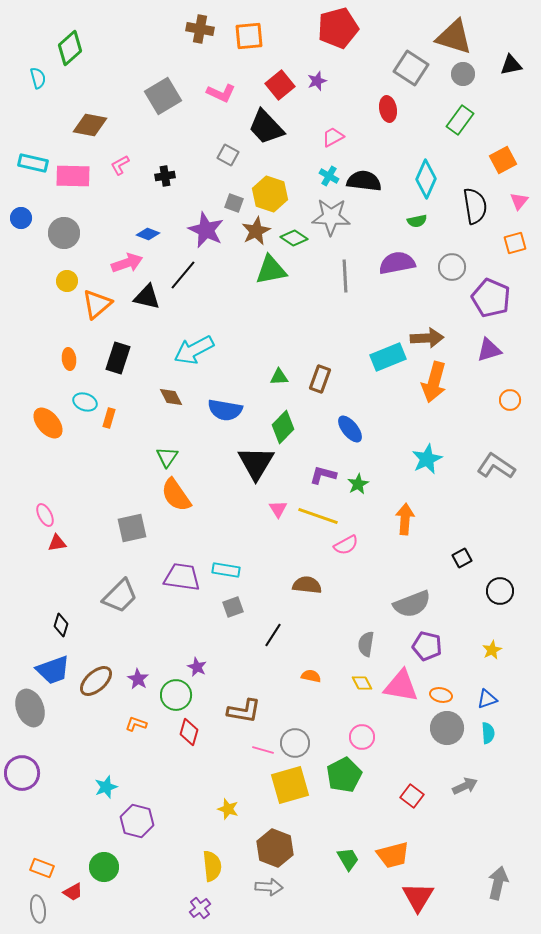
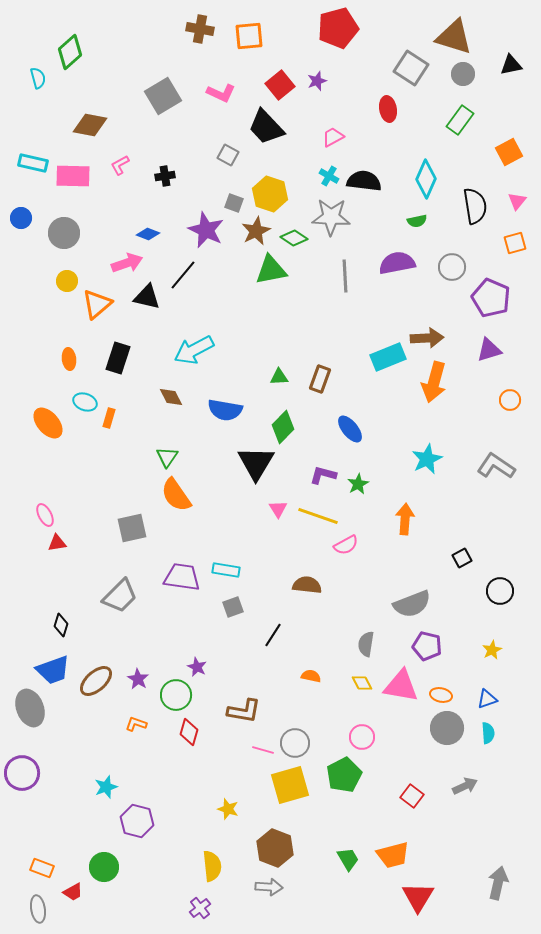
green diamond at (70, 48): moved 4 px down
orange square at (503, 160): moved 6 px right, 8 px up
pink triangle at (519, 201): moved 2 px left
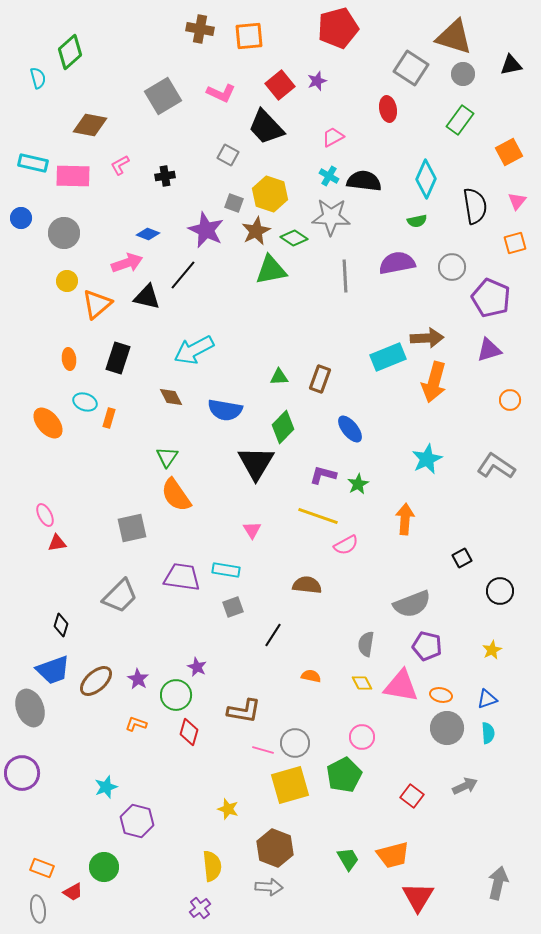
pink triangle at (278, 509): moved 26 px left, 21 px down
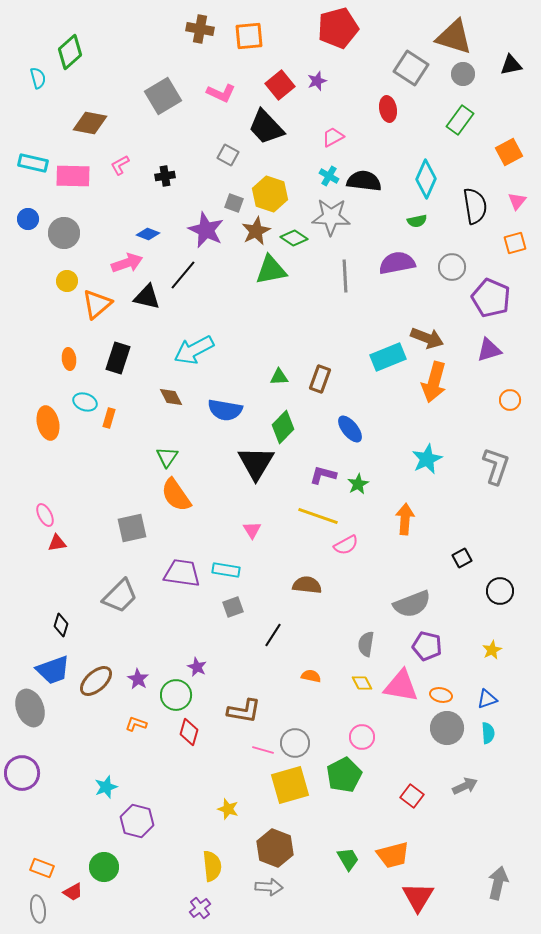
brown diamond at (90, 125): moved 2 px up
blue circle at (21, 218): moved 7 px right, 1 px down
brown arrow at (427, 338): rotated 24 degrees clockwise
orange ellipse at (48, 423): rotated 28 degrees clockwise
gray L-shape at (496, 466): rotated 75 degrees clockwise
purple trapezoid at (182, 577): moved 4 px up
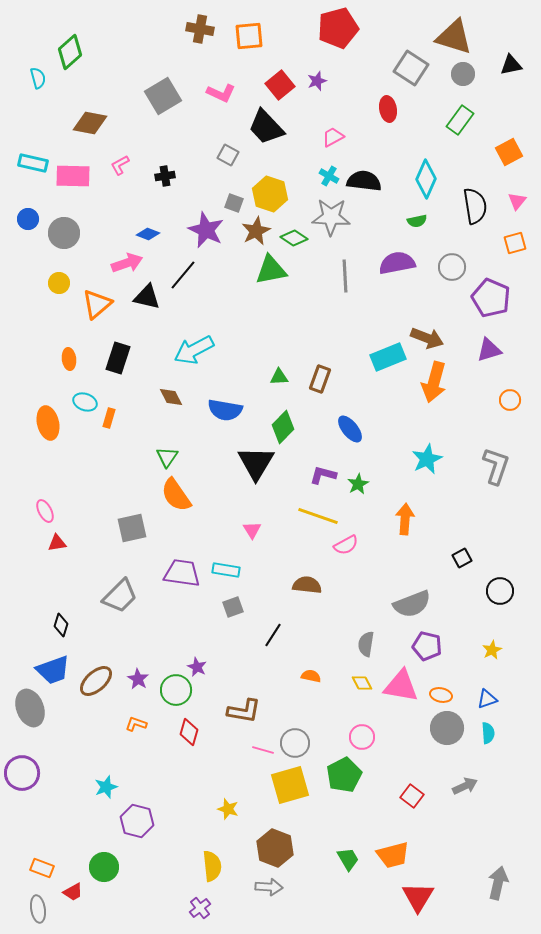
yellow circle at (67, 281): moved 8 px left, 2 px down
pink ellipse at (45, 515): moved 4 px up
green circle at (176, 695): moved 5 px up
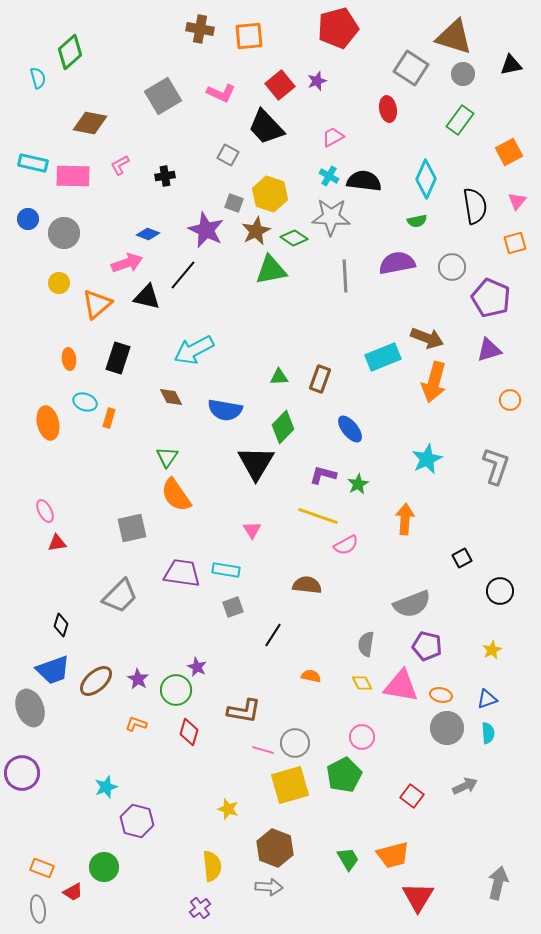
cyan rectangle at (388, 357): moved 5 px left
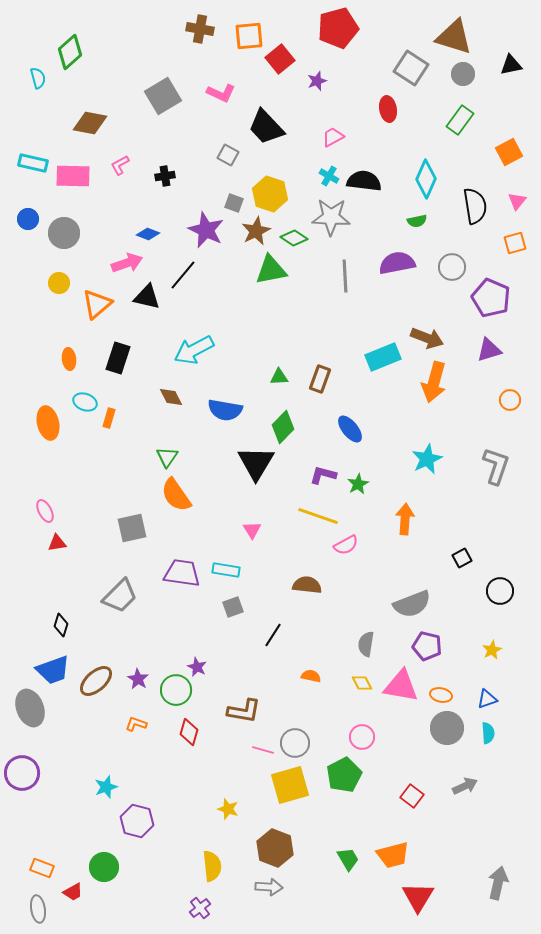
red square at (280, 85): moved 26 px up
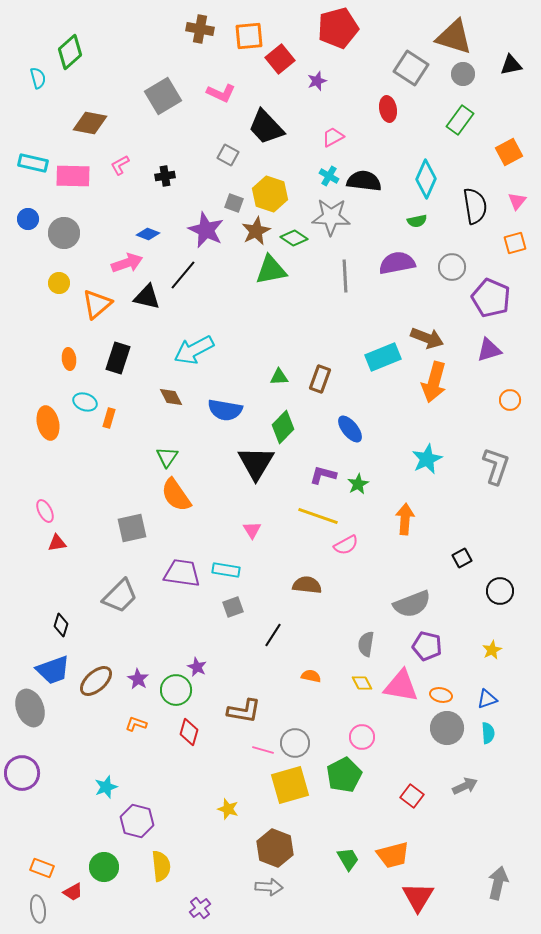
yellow semicircle at (212, 866): moved 51 px left
